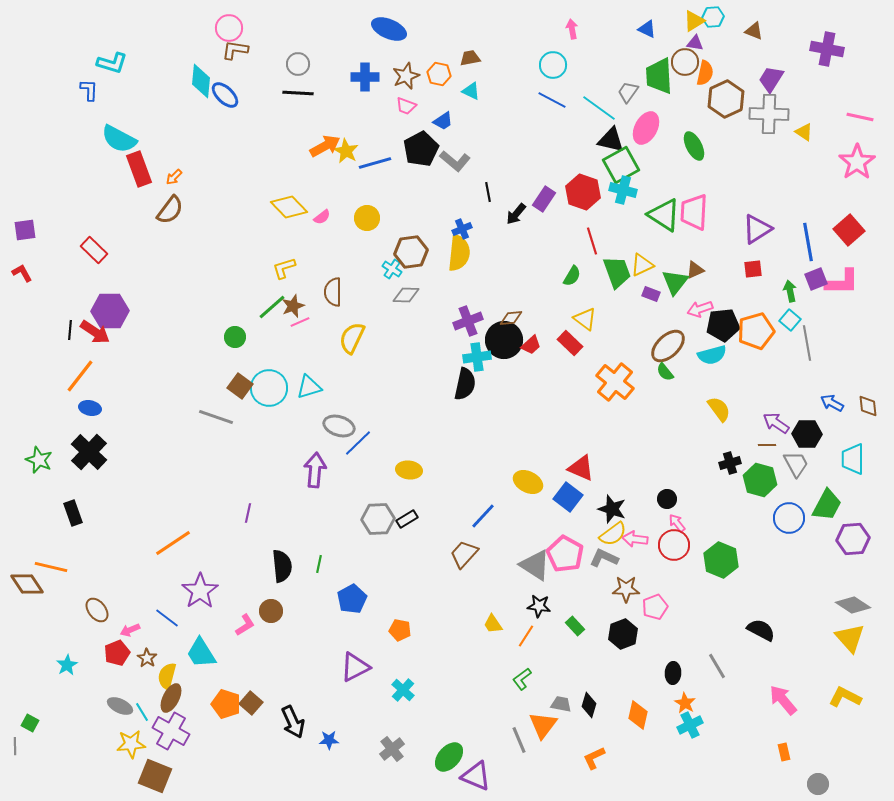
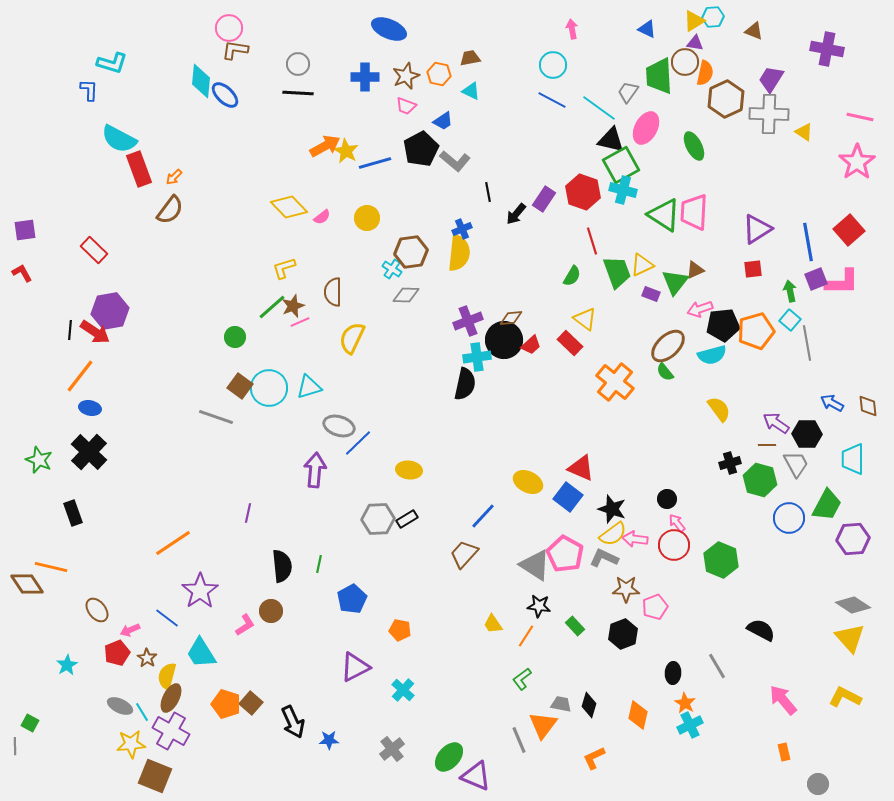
purple hexagon at (110, 311): rotated 9 degrees counterclockwise
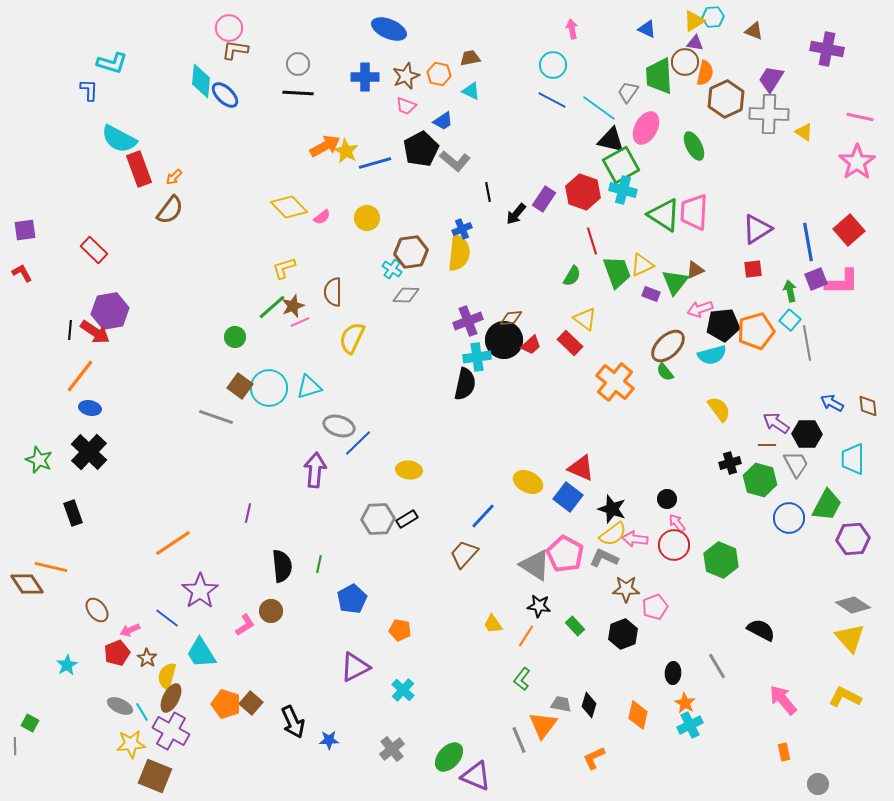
green L-shape at (522, 679): rotated 15 degrees counterclockwise
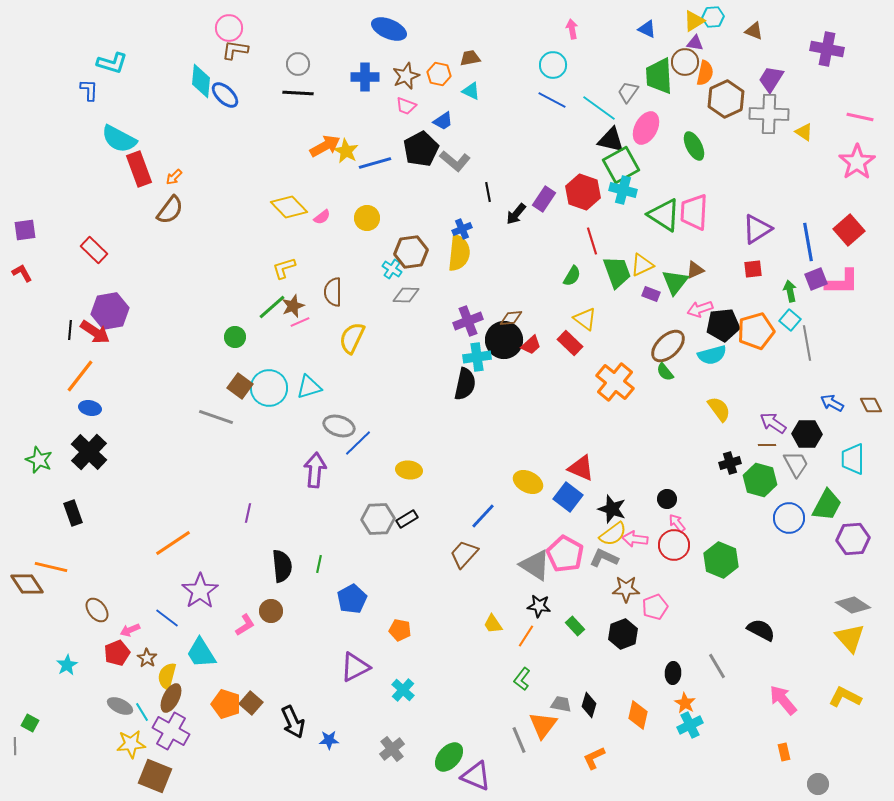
brown diamond at (868, 406): moved 3 px right, 1 px up; rotated 20 degrees counterclockwise
purple arrow at (776, 423): moved 3 px left
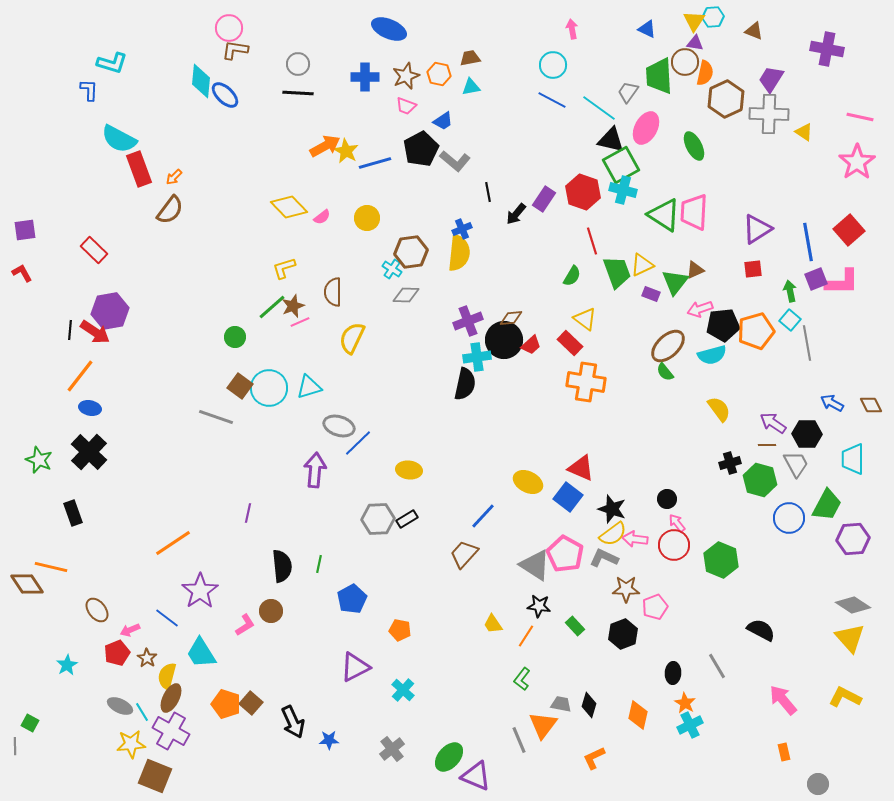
yellow triangle at (694, 21): rotated 25 degrees counterclockwise
cyan triangle at (471, 91): moved 4 px up; rotated 36 degrees counterclockwise
orange cross at (615, 382): moved 29 px left; rotated 30 degrees counterclockwise
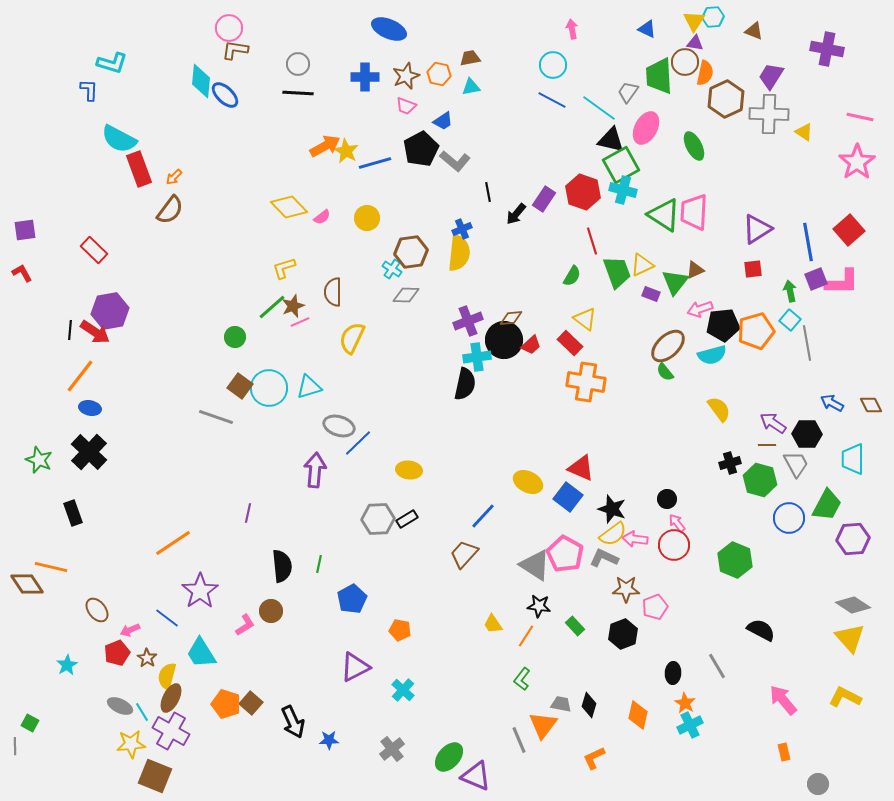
purple trapezoid at (771, 79): moved 3 px up
green hexagon at (721, 560): moved 14 px right
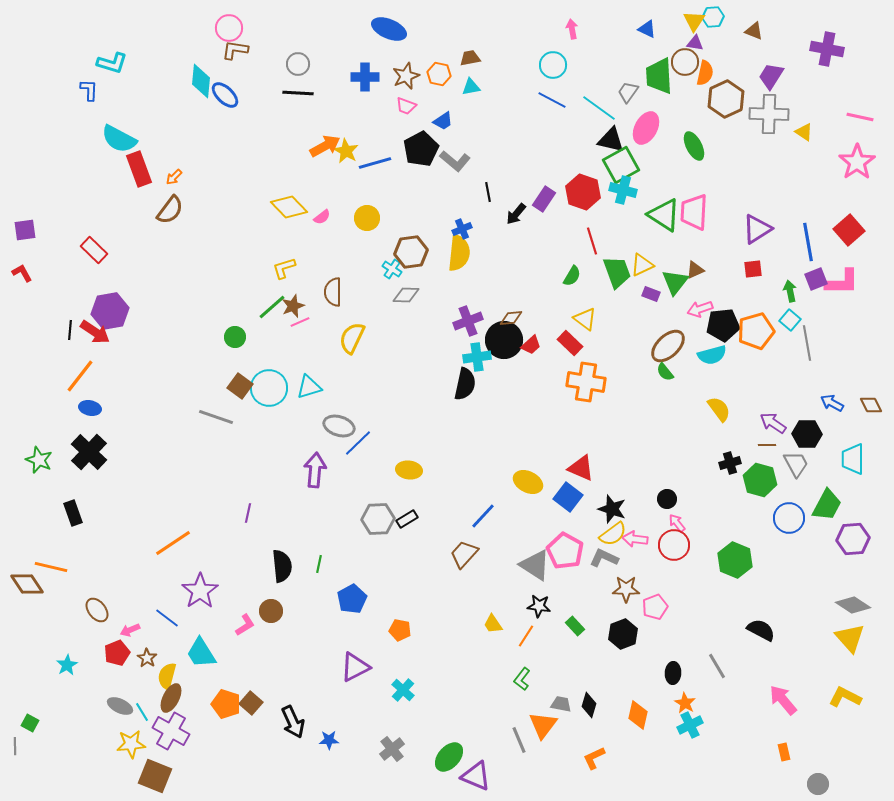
pink pentagon at (565, 554): moved 3 px up
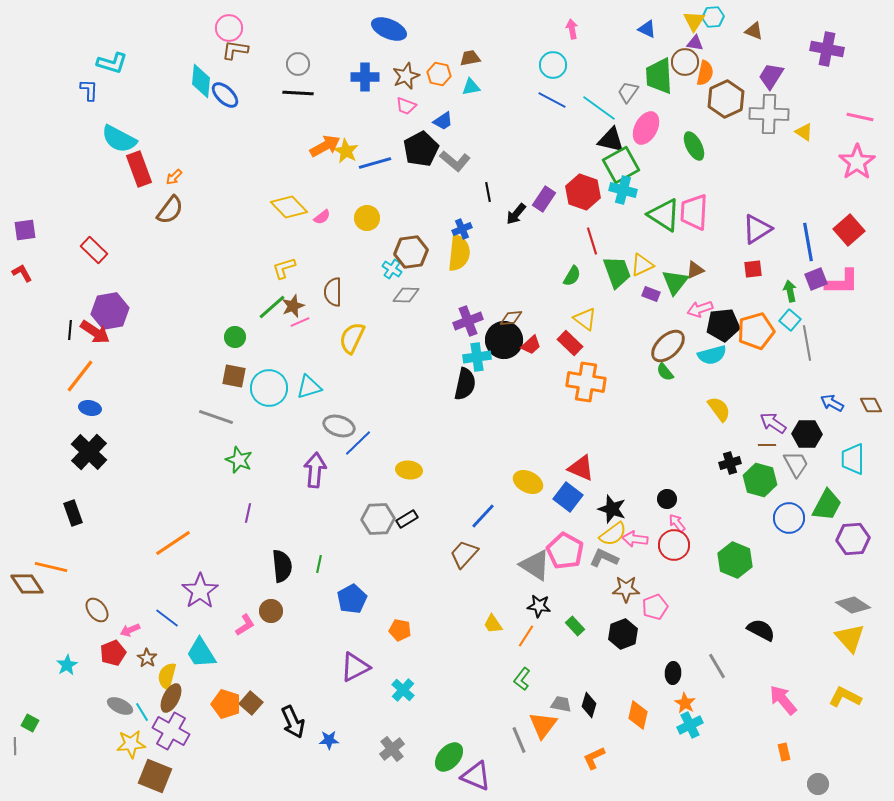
brown square at (240, 386): moved 6 px left, 10 px up; rotated 25 degrees counterclockwise
green star at (39, 460): moved 200 px right
red pentagon at (117, 653): moved 4 px left
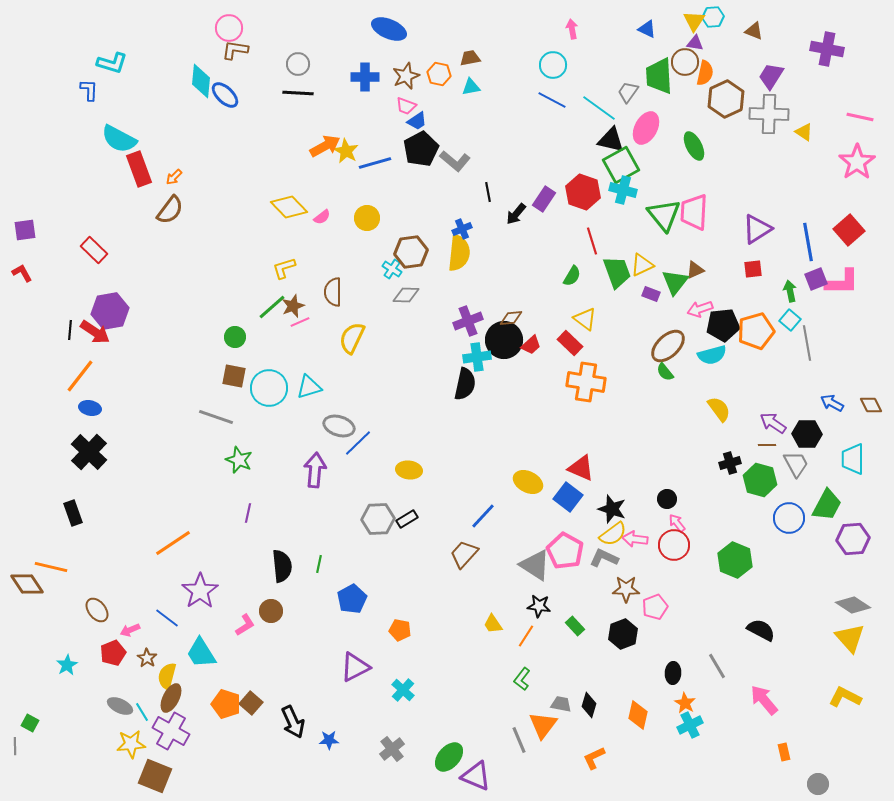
blue trapezoid at (443, 121): moved 26 px left
green triangle at (664, 215): rotated 18 degrees clockwise
pink arrow at (783, 700): moved 19 px left
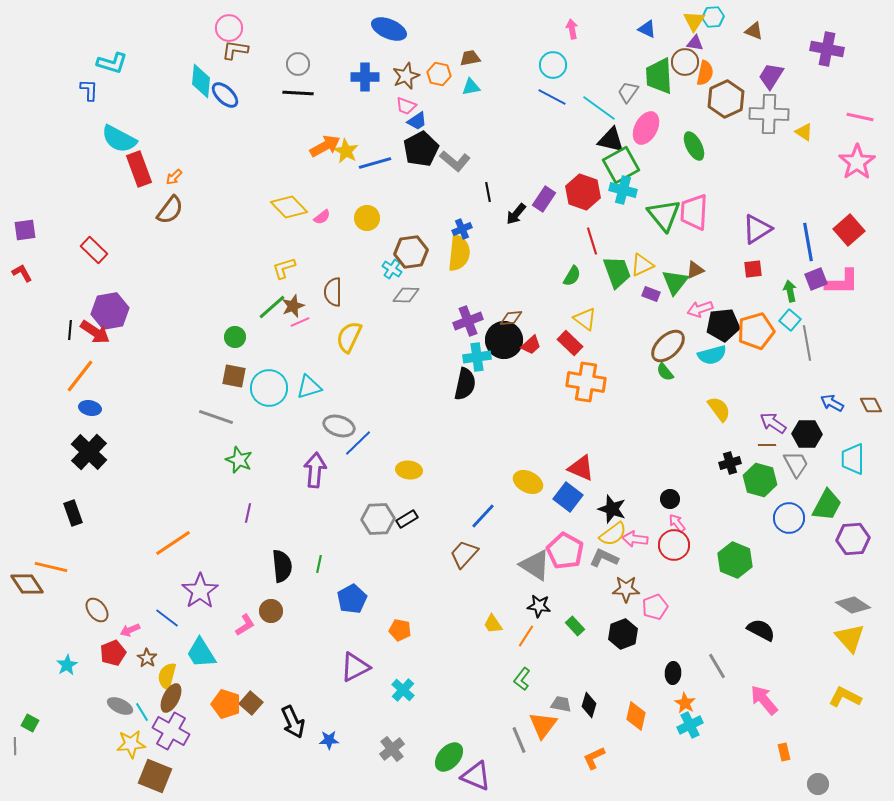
blue line at (552, 100): moved 3 px up
yellow semicircle at (352, 338): moved 3 px left, 1 px up
black circle at (667, 499): moved 3 px right
orange diamond at (638, 715): moved 2 px left, 1 px down
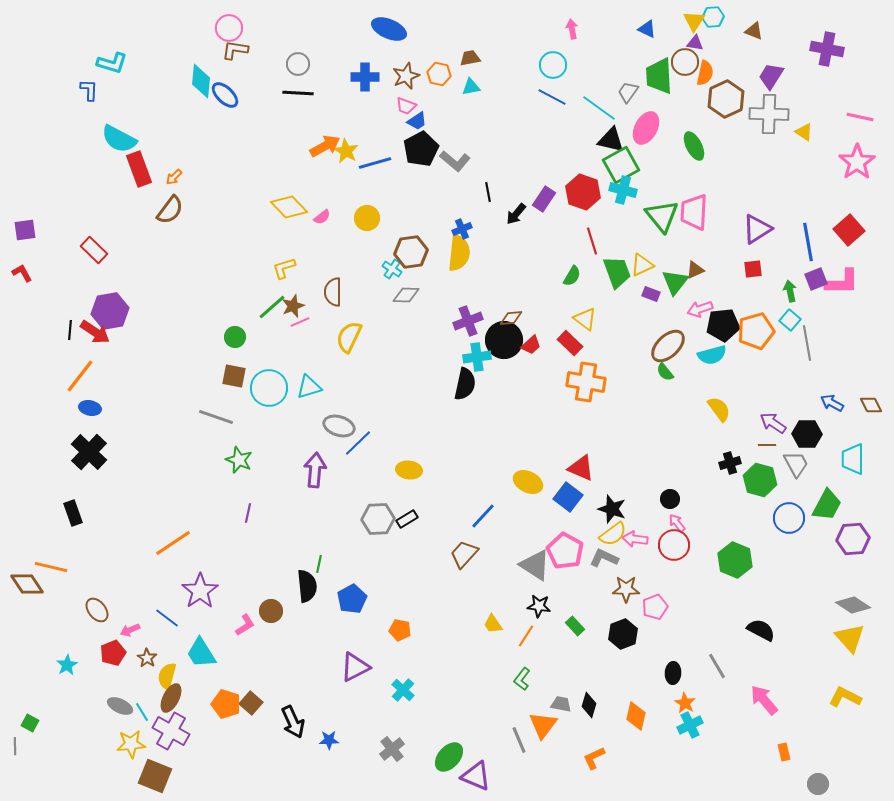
green triangle at (664, 215): moved 2 px left, 1 px down
black semicircle at (282, 566): moved 25 px right, 20 px down
